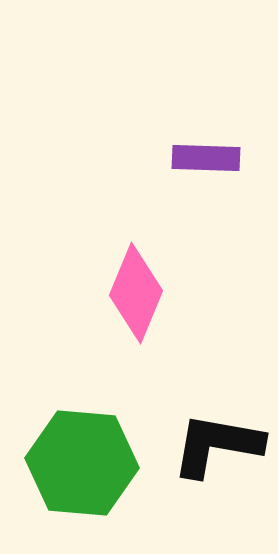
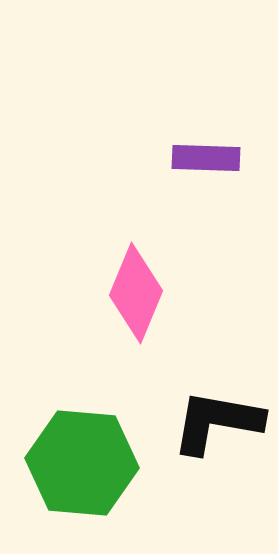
black L-shape: moved 23 px up
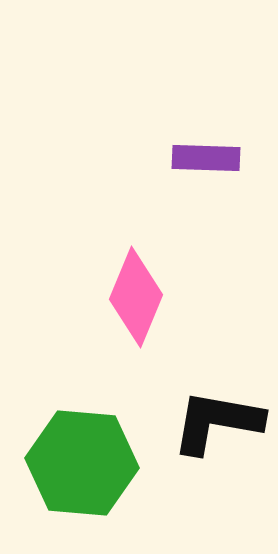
pink diamond: moved 4 px down
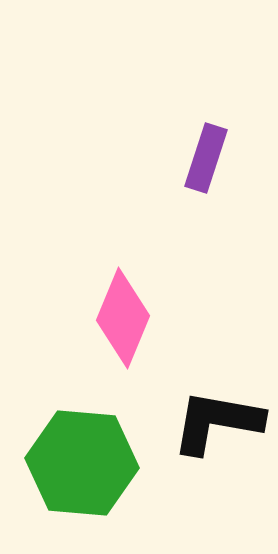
purple rectangle: rotated 74 degrees counterclockwise
pink diamond: moved 13 px left, 21 px down
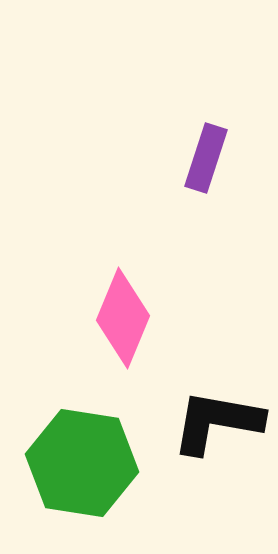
green hexagon: rotated 4 degrees clockwise
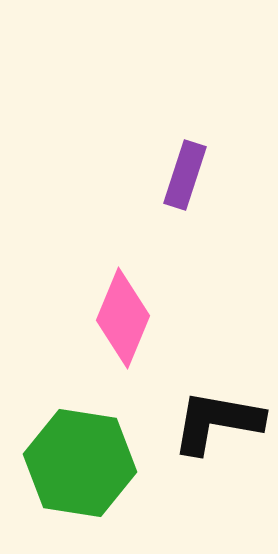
purple rectangle: moved 21 px left, 17 px down
green hexagon: moved 2 px left
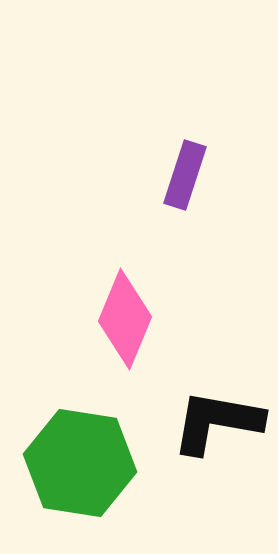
pink diamond: moved 2 px right, 1 px down
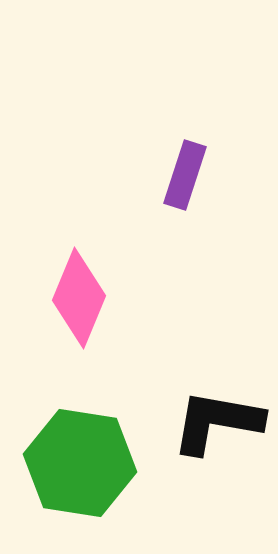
pink diamond: moved 46 px left, 21 px up
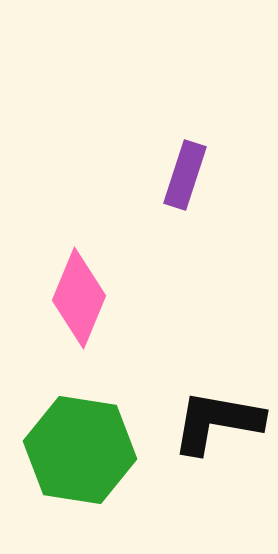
green hexagon: moved 13 px up
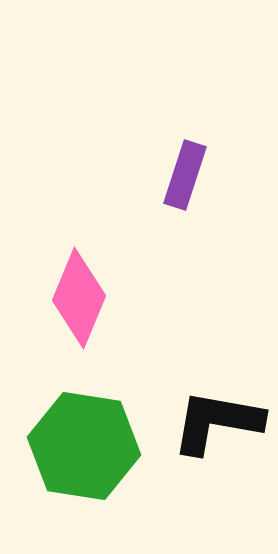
green hexagon: moved 4 px right, 4 px up
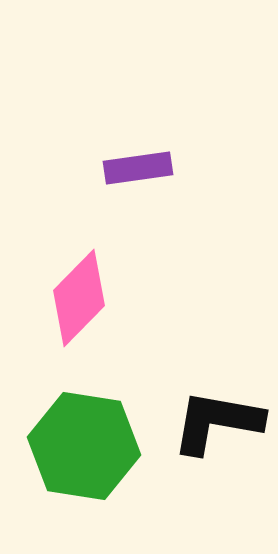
purple rectangle: moved 47 px left, 7 px up; rotated 64 degrees clockwise
pink diamond: rotated 22 degrees clockwise
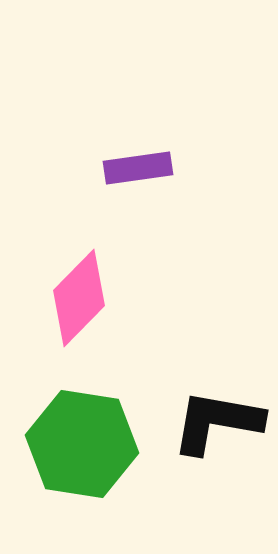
green hexagon: moved 2 px left, 2 px up
